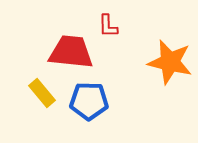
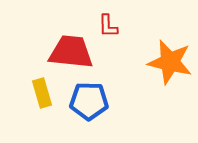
yellow rectangle: rotated 24 degrees clockwise
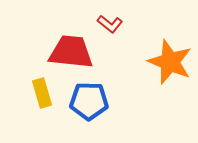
red L-shape: moved 2 px right, 2 px up; rotated 50 degrees counterclockwise
orange star: rotated 9 degrees clockwise
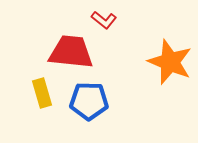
red L-shape: moved 6 px left, 4 px up
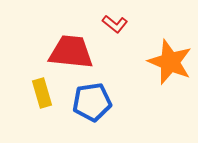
red L-shape: moved 11 px right, 4 px down
blue pentagon: moved 3 px right, 1 px down; rotated 9 degrees counterclockwise
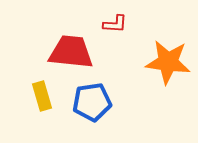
red L-shape: rotated 35 degrees counterclockwise
orange star: moved 2 px left; rotated 15 degrees counterclockwise
yellow rectangle: moved 3 px down
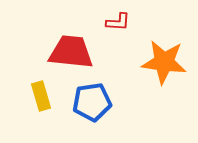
red L-shape: moved 3 px right, 2 px up
orange star: moved 4 px left
yellow rectangle: moved 1 px left
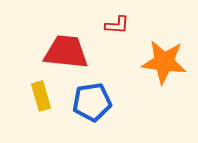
red L-shape: moved 1 px left, 3 px down
red trapezoid: moved 5 px left
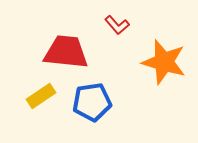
red L-shape: rotated 45 degrees clockwise
orange star: rotated 9 degrees clockwise
yellow rectangle: rotated 72 degrees clockwise
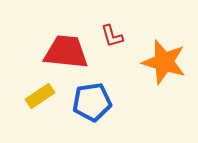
red L-shape: moved 5 px left, 11 px down; rotated 25 degrees clockwise
yellow rectangle: moved 1 px left
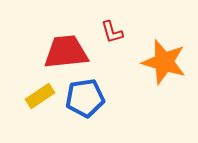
red L-shape: moved 4 px up
red trapezoid: rotated 12 degrees counterclockwise
blue pentagon: moved 7 px left, 4 px up
